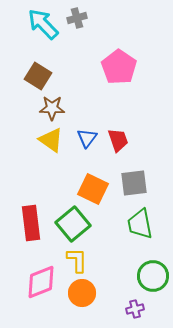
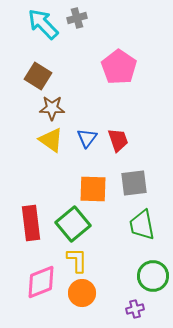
orange square: rotated 24 degrees counterclockwise
green trapezoid: moved 2 px right, 1 px down
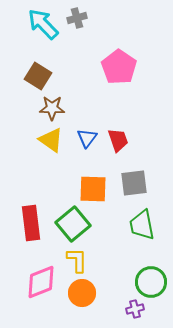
green circle: moved 2 px left, 6 px down
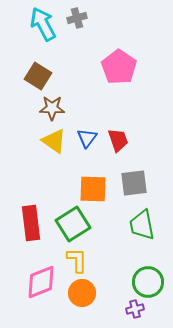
cyan arrow: rotated 16 degrees clockwise
yellow triangle: moved 3 px right, 1 px down
green square: rotated 8 degrees clockwise
green circle: moved 3 px left
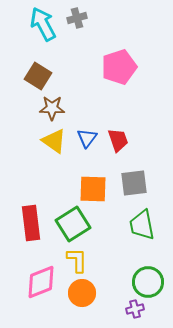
pink pentagon: rotated 20 degrees clockwise
